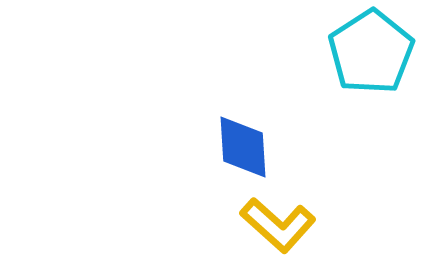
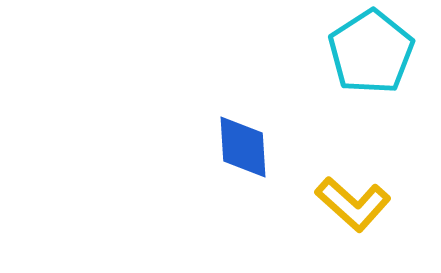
yellow L-shape: moved 75 px right, 21 px up
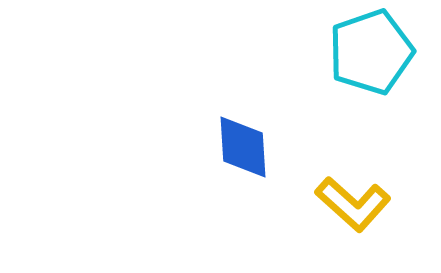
cyan pentagon: rotated 14 degrees clockwise
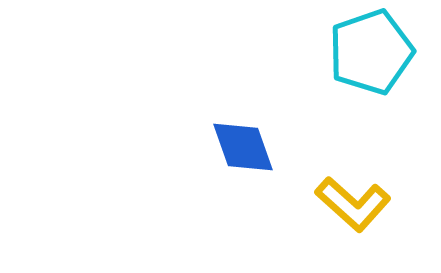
blue diamond: rotated 16 degrees counterclockwise
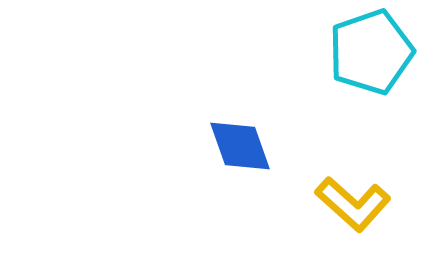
blue diamond: moved 3 px left, 1 px up
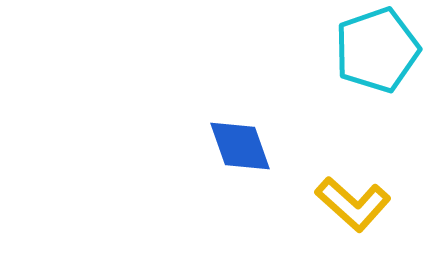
cyan pentagon: moved 6 px right, 2 px up
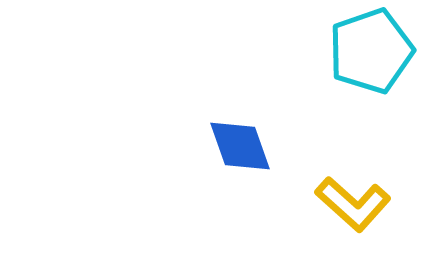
cyan pentagon: moved 6 px left, 1 px down
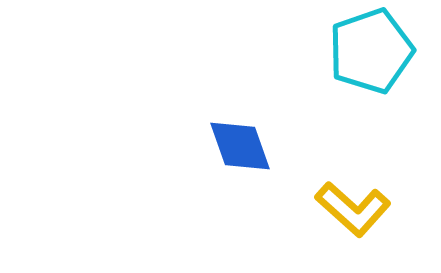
yellow L-shape: moved 5 px down
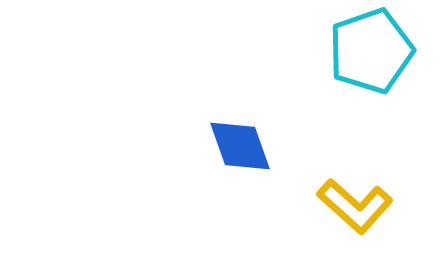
yellow L-shape: moved 2 px right, 3 px up
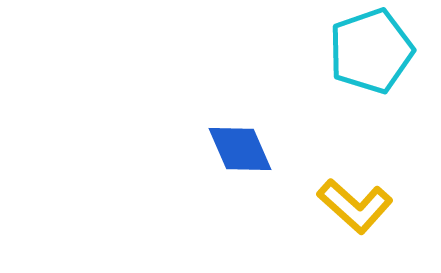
blue diamond: moved 3 px down; rotated 4 degrees counterclockwise
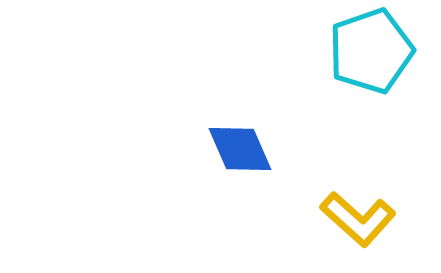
yellow L-shape: moved 3 px right, 13 px down
